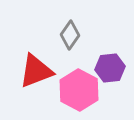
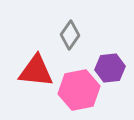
red triangle: rotated 27 degrees clockwise
pink hexagon: rotated 21 degrees clockwise
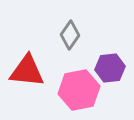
red triangle: moved 9 px left
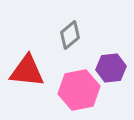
gray diamond: rotated 16 degrees clockwise
purple hexagon: moved 1 px right
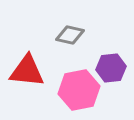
gray diamond: rotated 52 degrees clockwise
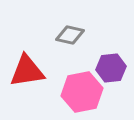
red triangle: rotated 15 degrees counterclockwise
pink hexagon: moved 3 px right, 2 px down
